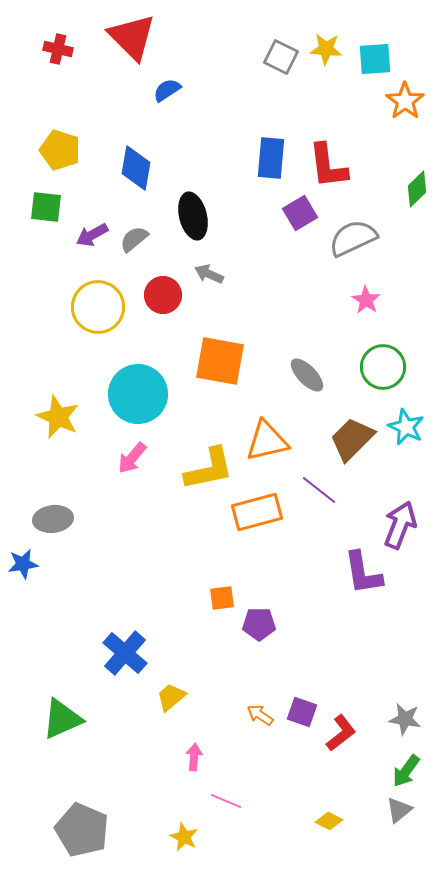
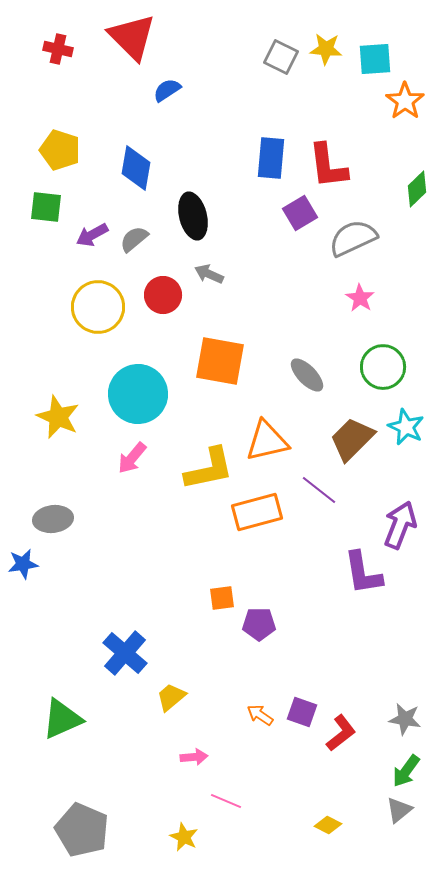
pink star at (366, 300): moved 6 px left, 2 px up
pink arrow at (194, 757): rotated 80 degrees clockwise
yellow diamond at (329, 821): moved 1 px left, 4 px down
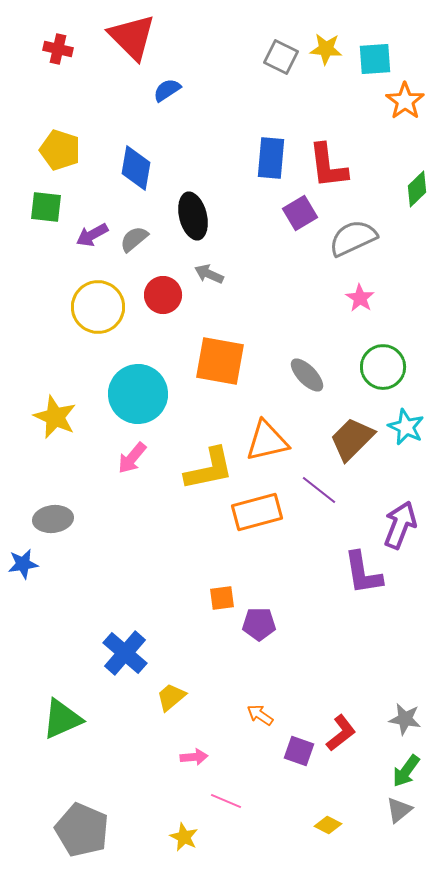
yellow star at (58, 417): moved 3 px left
purple square at (302, 712): moved 3 px left, 39 px down
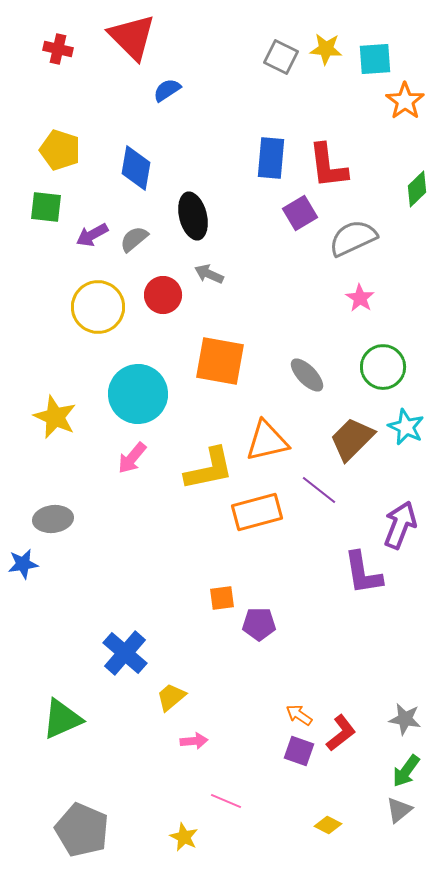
orange arrow at (260, 715): moved 39 px right
pink arrow at (194, 757): moved 16 px up
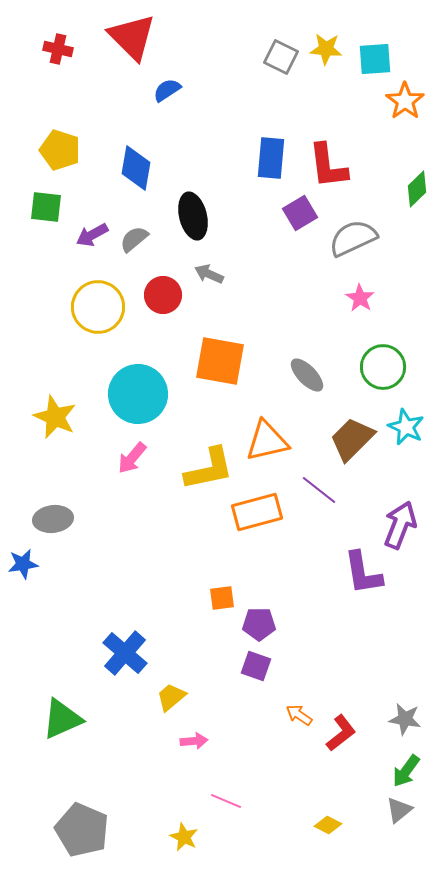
purple square at (299, 751): moved 43 px left, 85 px up
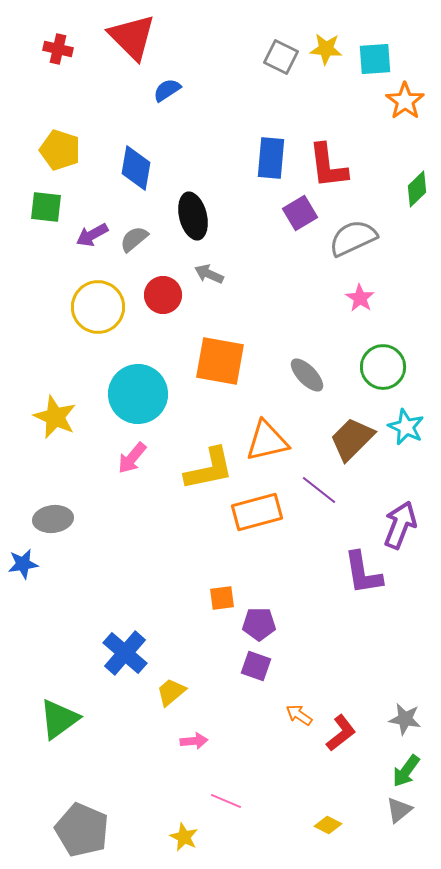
yellow trapezoid at (171, 697): moved 5 px up
green triangle at (62, 719): moved 3 px left; rotated 12 degrees counterclockwise
